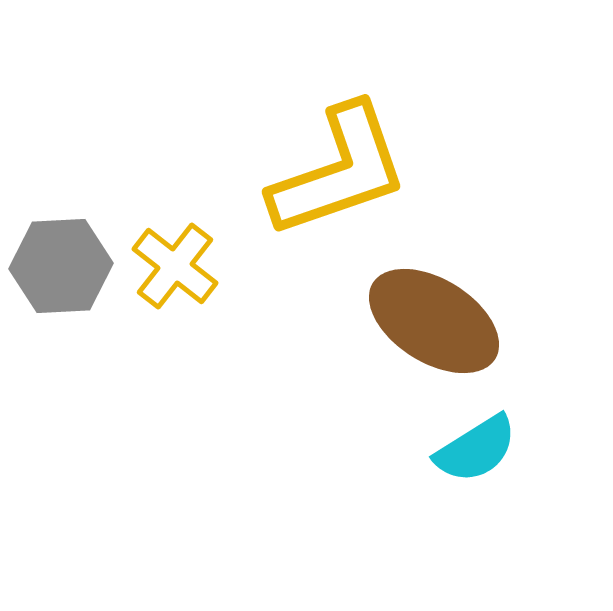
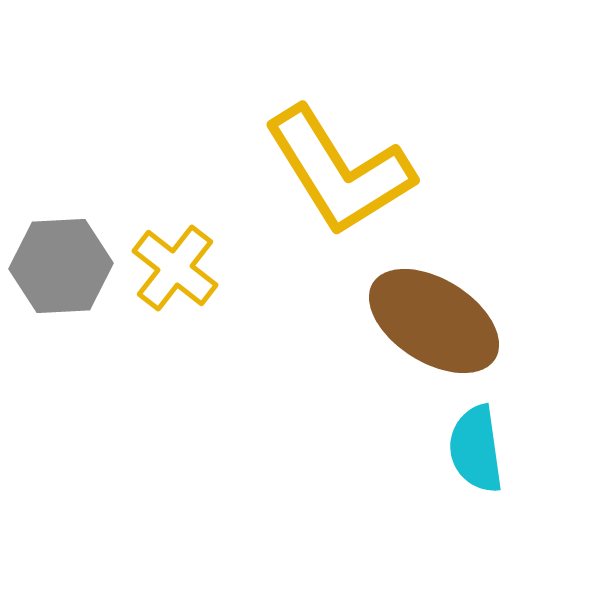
yellow L-shape: rotated 77 degrees clockwise
yellow cross: moved 2 px down
cyan semicircle: rotated 114 degrees clockwise
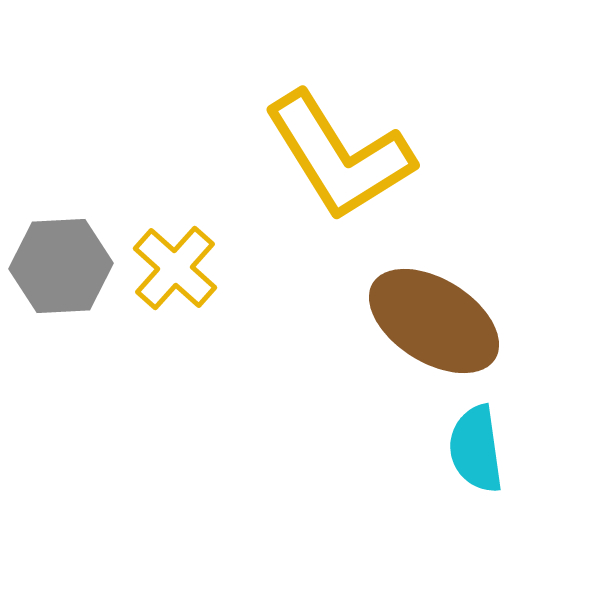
yellow L-shape: moved 15 px up
yellow cross: rotated 4 degrees clockwise
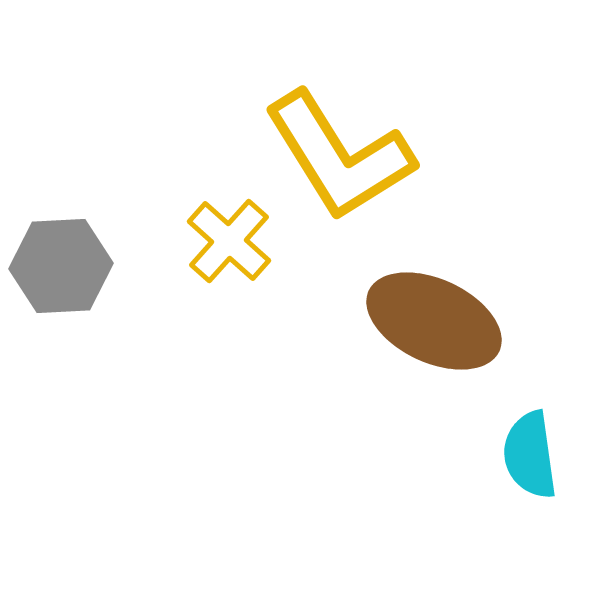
yellow cross: moved 54 px right, 27 px up
brown ellipse: rotated 7 degrees counterclockwise
cyan semicircle: moved 54 px right, 6 px down
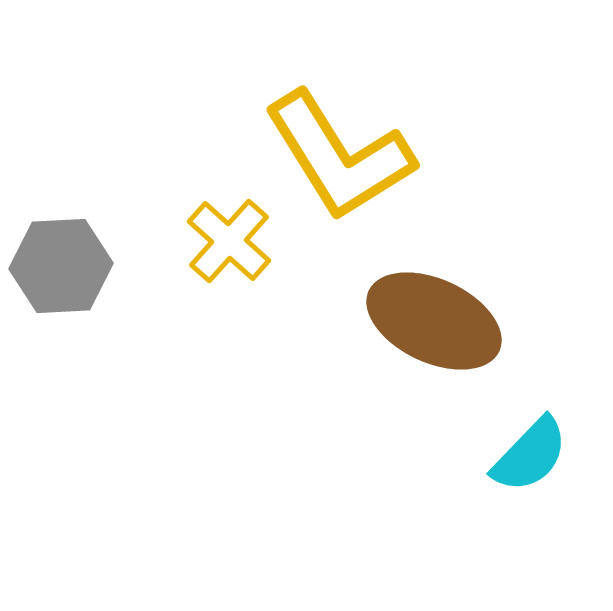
cyan semicircle: rotated 128 degrees counterclockwise
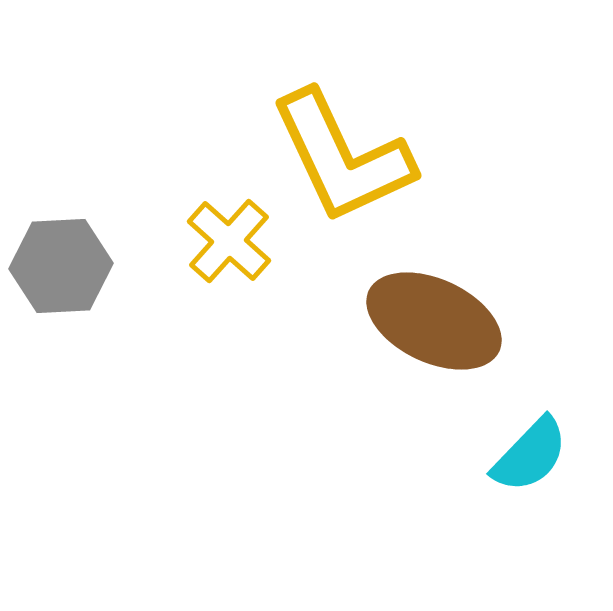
yellow L-shape: moved 3 px right, 1 px down; rotated 7 degrees clockwise
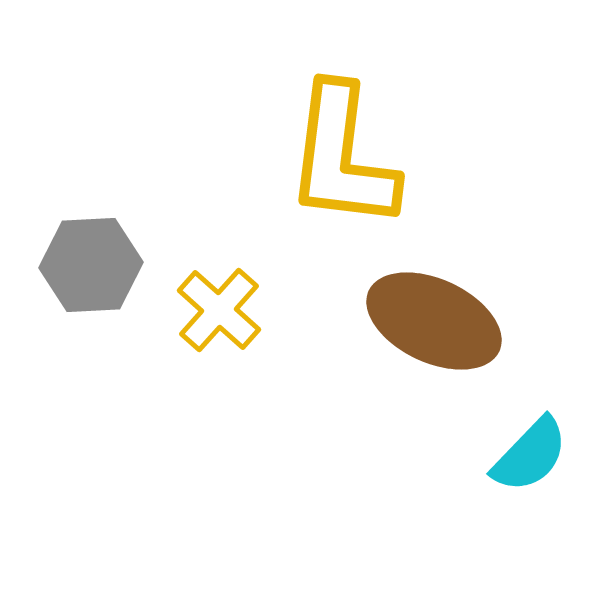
yellow L-shape: rotated 32 degrees clockwise
yellow cross: moved 10 px left, 69 px down
gray hexagon: moved 30 px right, 1 px up
